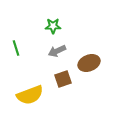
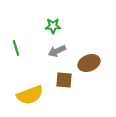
brown square: moved 1 px right, 1 px down; rotated 24 degrees clockwise
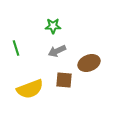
yellow semicircle: moved 6 px up
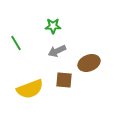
green line: moved 5 px up; rotated 14 degrees counterclockwise
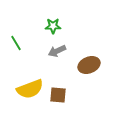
brown ellipse: moved 2 px down
brown square: moved 6 px left, 15 px down
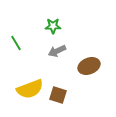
brown ellipse: moved 1 px down
brown square: rotated 12 degrees clockwise
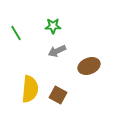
green line: moved 10 px up
yellow semicircle: rotated 64 degrees counterclockwise
brown square: rotated 12 degrees clockwise
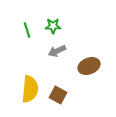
green line: moved 11 px right, 3 px up; rotated 14 degrees clockwise
